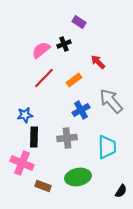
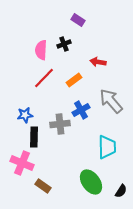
purple rectangle: moved 1 px left, 2 px up
pink semicircle: rotated 48 degrees counterclockwise
red arrow: rotated 35 degrees counterclockwise
gray cross: moved 7 px left, 14 px up
green ellipse: moved 13 px right, 5 px down; rotated 65 degrees clockwise
brown rectangle: rotated 14 degrees clockwise
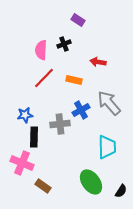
orange rectangle: rotated 49 degrees clockwise
gray arrow: moved 2 px left, 2 px down
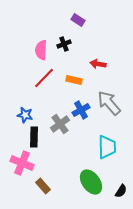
red arrow: moved 2 px down
blue star: rotated 21 degrees clockwise
gray cross: rotated 30 degrees counterclockwise
brown rectangle: rotated 14 degrees clockwise
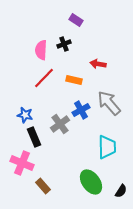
purple rectangle: moved 2 px left
black rectangle: rotated 24 degrees counterclockwise
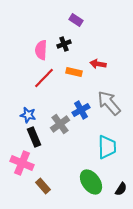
orange rectangle: moved 8 px up
blue star: moved 3 px right
black semicircle: moved 2 px up
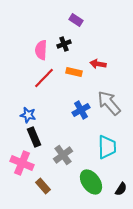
gray cross: moved 3 px right, 31 px down
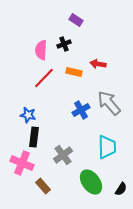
black rectangle: rotated 30 degrees clockwise
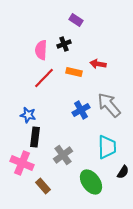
gray arrow: moved 2 px down
black rectangle: moved 1 px right
black semicircle: moved 2 px right, 17 px up
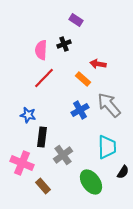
orange rectangle: moved 9 px right, 7 px down; rotated 28 degrees clockwise
blue cross: moved 1 px left
black rectangle: moved 7 px right
